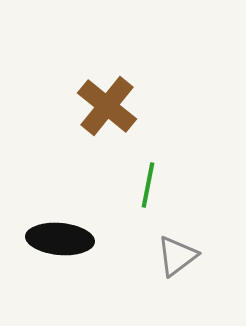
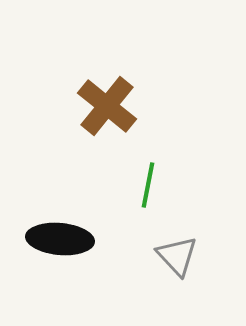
gray triangle: rotated 36 degrees counterclockwise
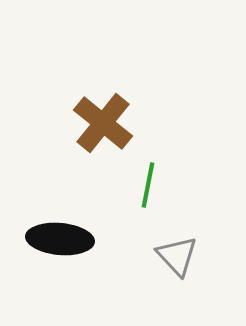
brown cross: moved 4 px left, 17 px down
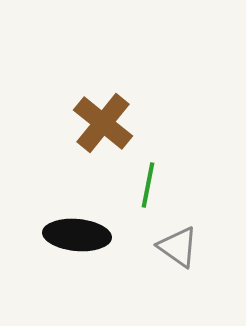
black ellipse: moved 17 px right, 4 px up
gray triangle: moved 1 px right, 9 px up; rotated 12 degrees counterclockwise
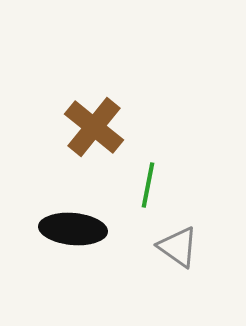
brown cross: moved 9 px left, 4 px down
black ellipse: moved 4 px left, 6 px up
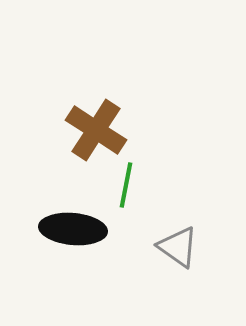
brown cross: moved 2 px right, 3 px down; rotated 6 degrees counterclockwise
green line: moved 22 px left
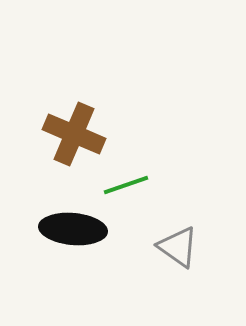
brown cross: moved 22 px left, 4 px down; rotated 10 degrees counterclockwise
green line: rotated 60 degrees clockwise
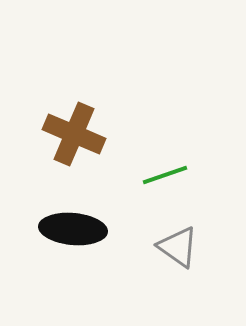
green line: moved 39 px right, 10 px up
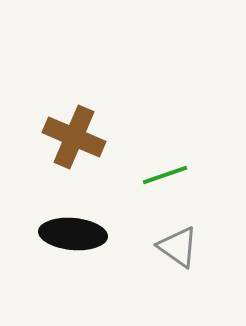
brown cross: moved 3 px down
black ellipse: moved 5 px down
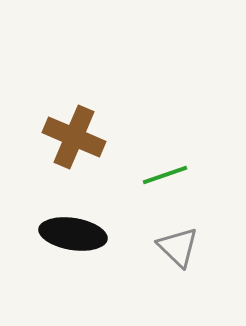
black ellipse: rotated 4 degrees clockwise
gray triangle: rotated 9 degrees clockwise
